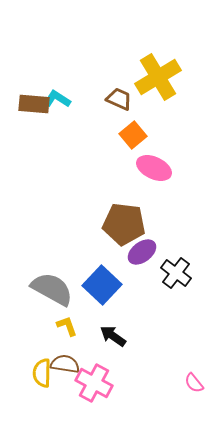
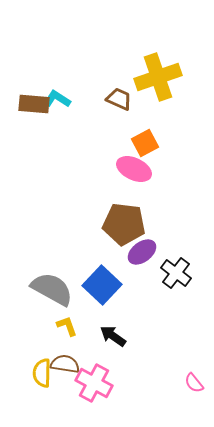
yellow cross: rotated 12 degrees clockwise
orange square: moved 12 px right, 8 px down; rotated 12 degrees clockwise
pink ellipse: moved 20 px left, 1 px down
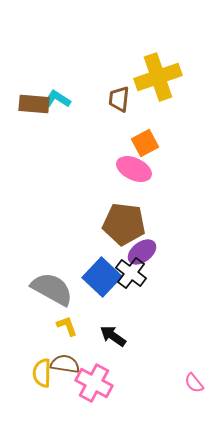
brown trapezoid: rotated 108 degrees counterclockwise
black cross: moved 45 px left
blue square: moved 8 px up
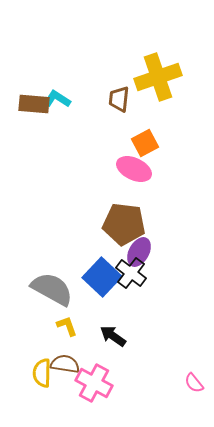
purple ellipse: moved 3 px left; rotated 24 degrees counterclockwise
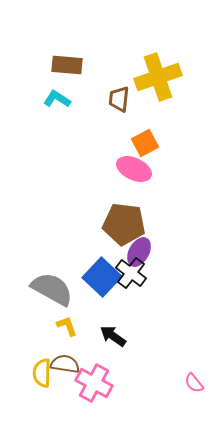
brown rectangle: moved 33 px right, 39 px up
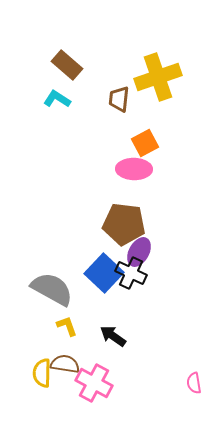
brown rectangle: rotated 36 degrees clockwise
pink ellipse: rotated 24 degrees counterclockwise
black cross: rotated 12 degrees counterclockwise
blue square: moved 2 px right, 4 px up
pink semicircle: rotated 30 degrees clockwise
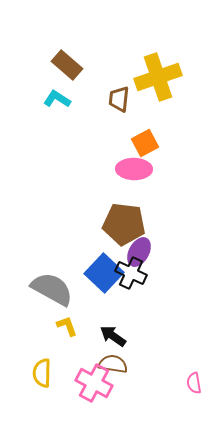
brown semicircle: moved 48 px right
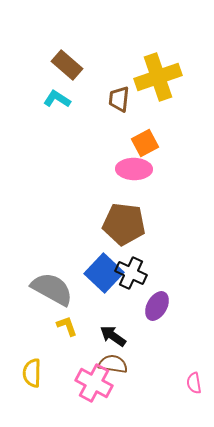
purple ellipse: moved 18 px right, 54 px down
yellow semicircle: moved 10 px left
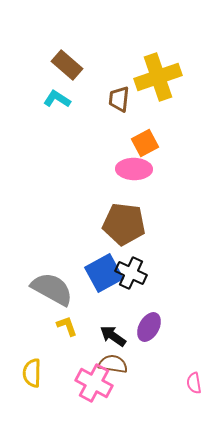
blue square: rotated 18 degrees clockwise
purple ellipse: moved 8 px left, 21 px down
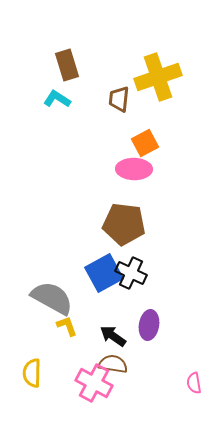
brown rectangle: rotated 32 degrees clockwise
gray semicircle: moved 9 px down
purple ellipse: moved 2 px up; rotated 20 degrees counterclockwise
